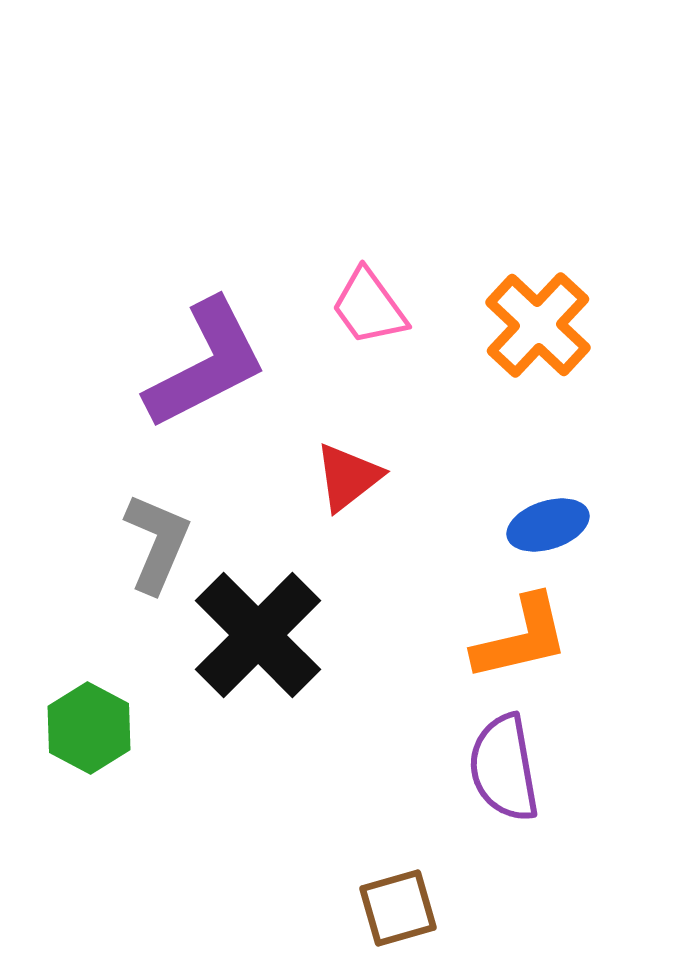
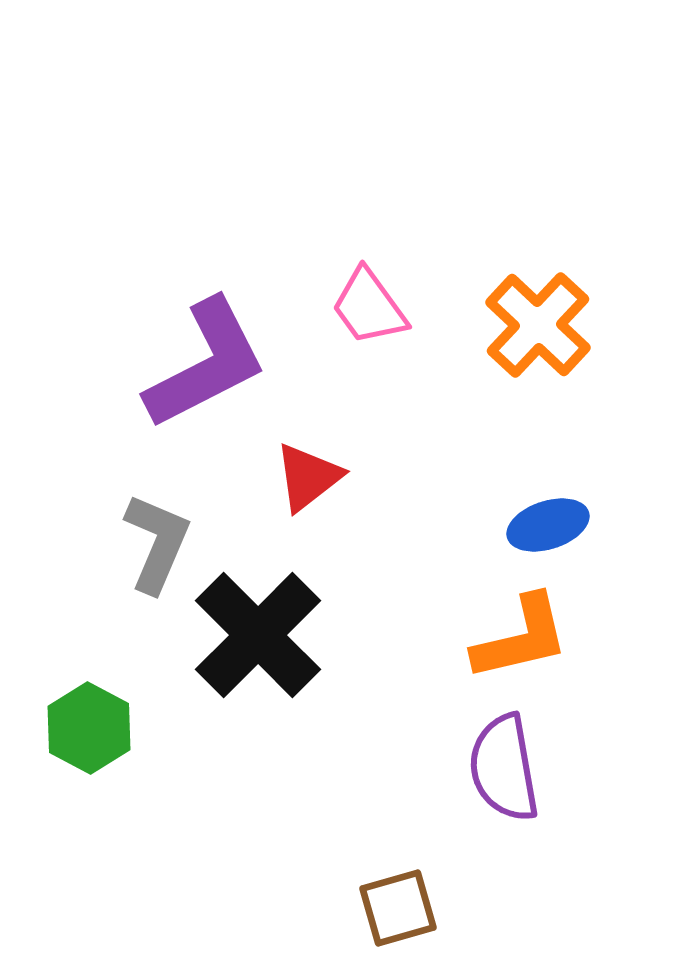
red triangle: moved 40 px left
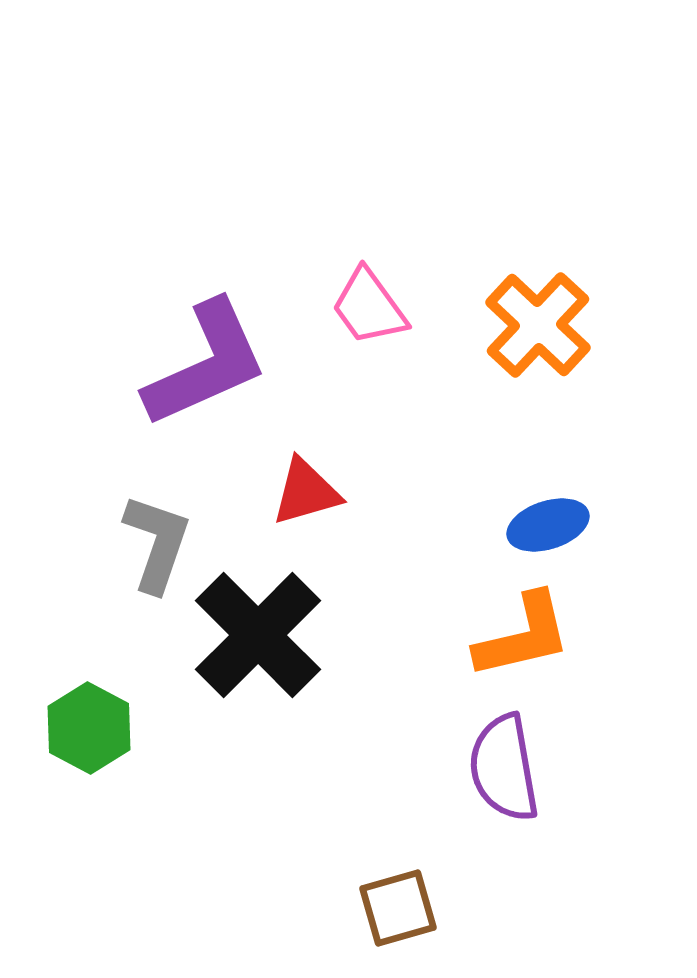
purple L-shape: rotated 3 degrees clockwise
red triangle: moved 2 px left, 15 px down; rotated 22 degrees clockwise
gray L-shape: rotated 4 degrees counterclockwise
orange L-shape: moved 2 px right, 2 px up
